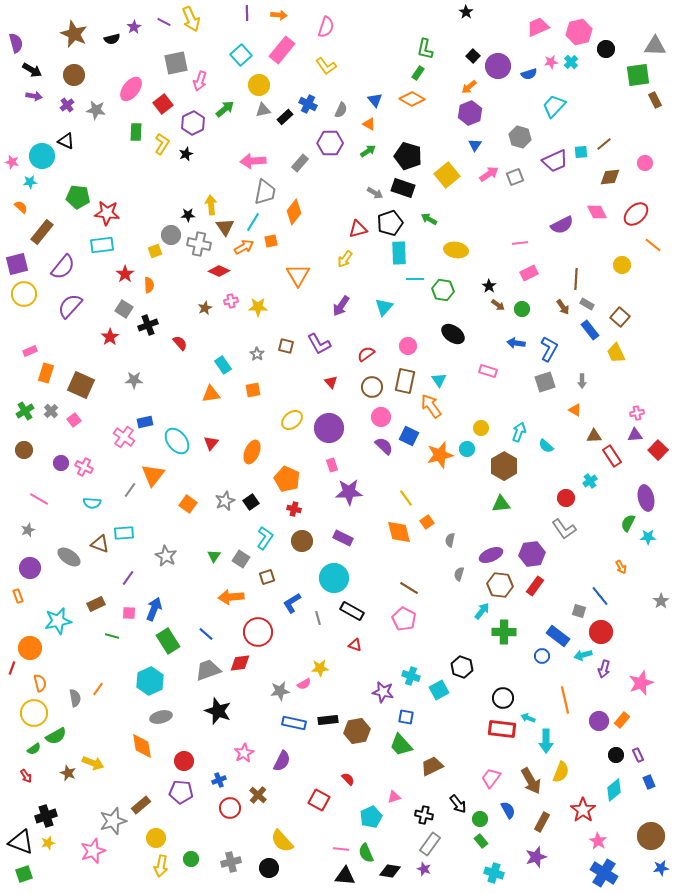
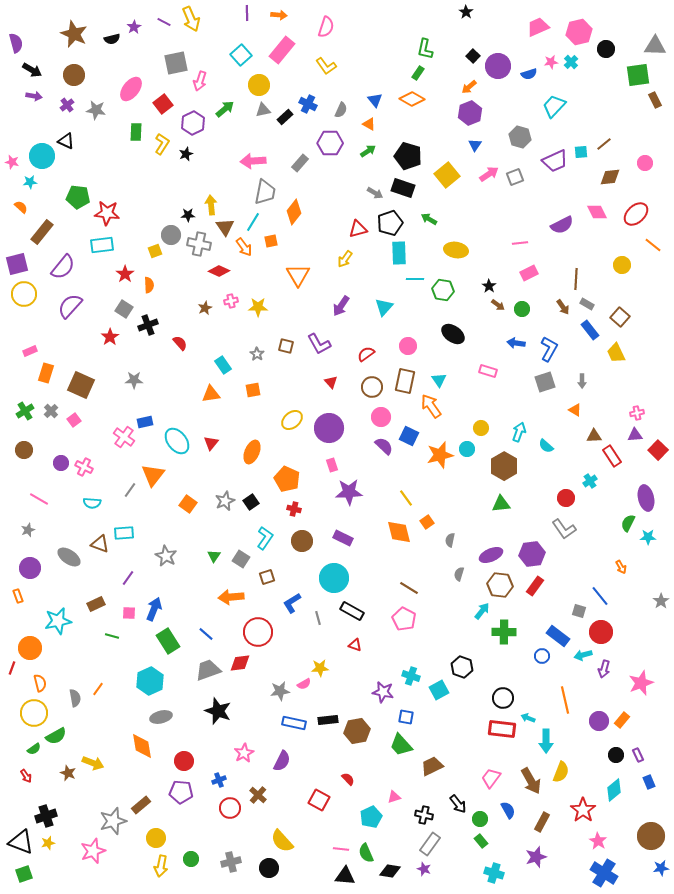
orange arrow at (244, 247): rotated 84 degrees clockwise
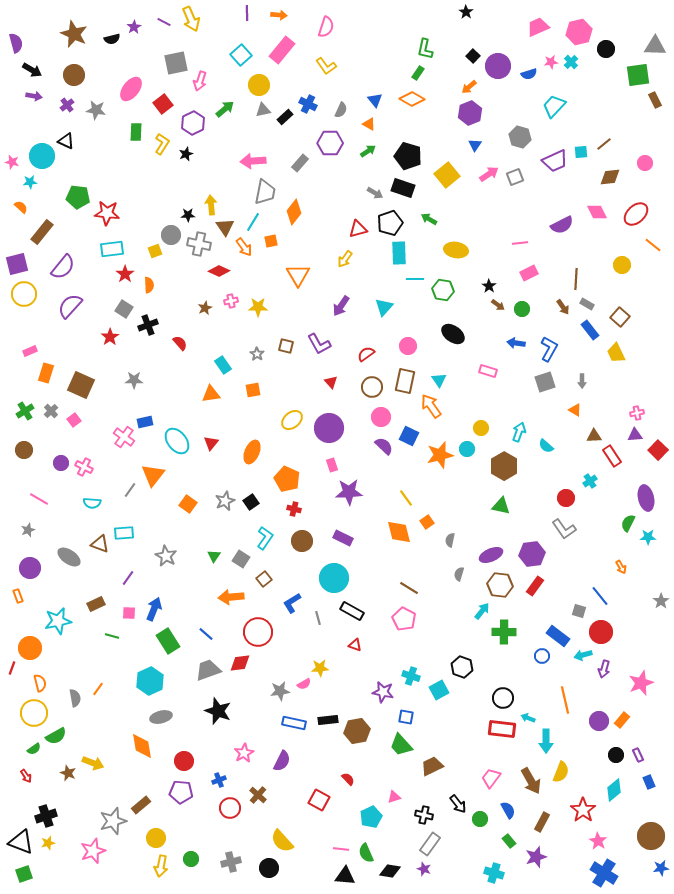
cyan rectangle at (102, 245): moved 10 px right, 4 px down
green triangle at (501, 504): moved 2 px down; rotated 18 degrees clockwise
brown square at (267, 577): moved 3 px left, 2 px down; rotated 21 degrees counterclockwise
green rectangle at (481, 841): moved 28 px right
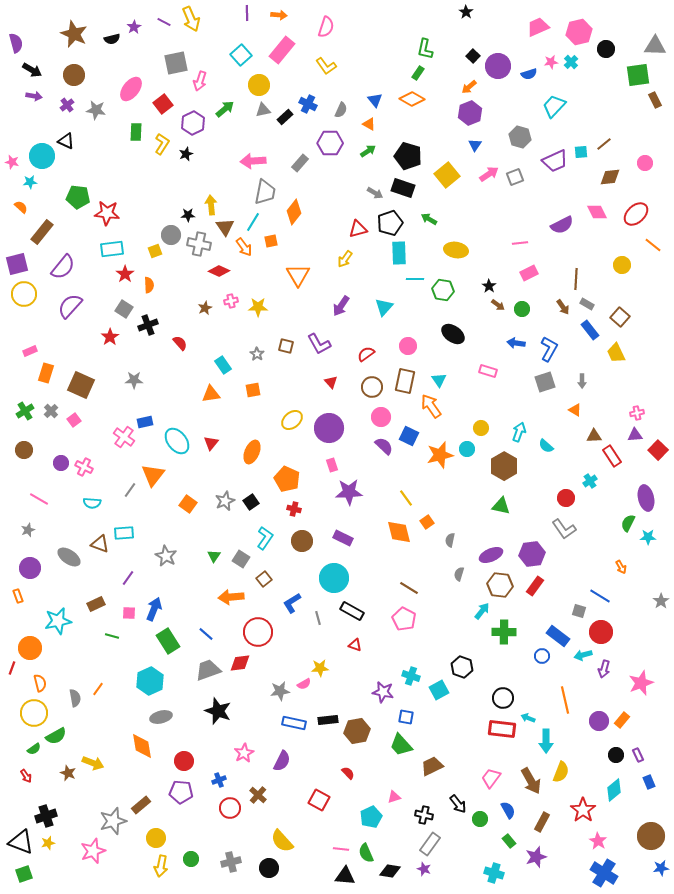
blue line at (600, 596): rotated 20 degrees counterclockwise
red semicircle at (348, 779): moved 6 px up
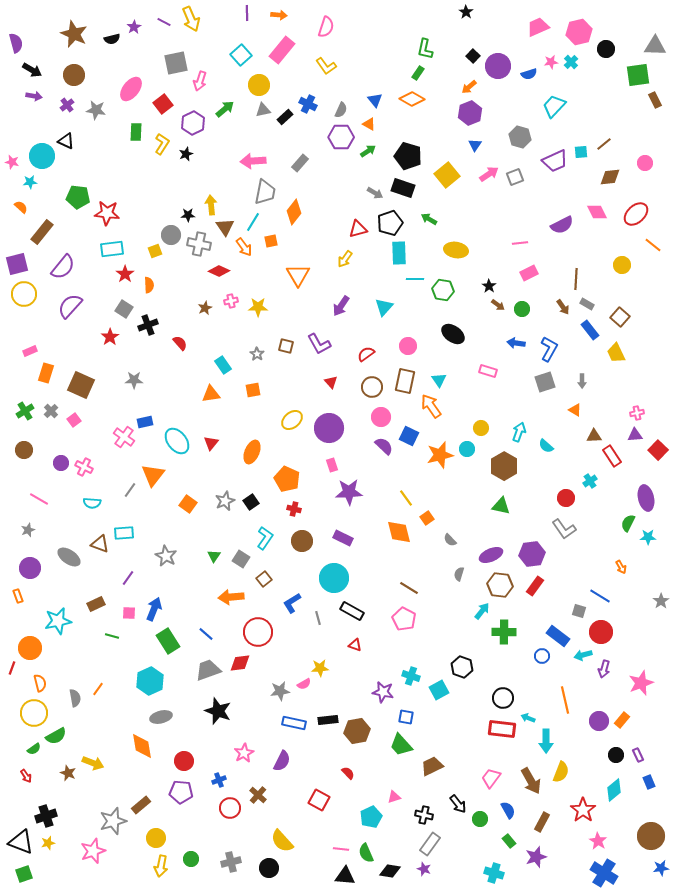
purple hexagon at (330, 143): moved 11 px right, 6 px up
orange square at (427, 522): moved 4 px up
gray semicircle at (450, 540): rotated 56 degrees counterclockwise
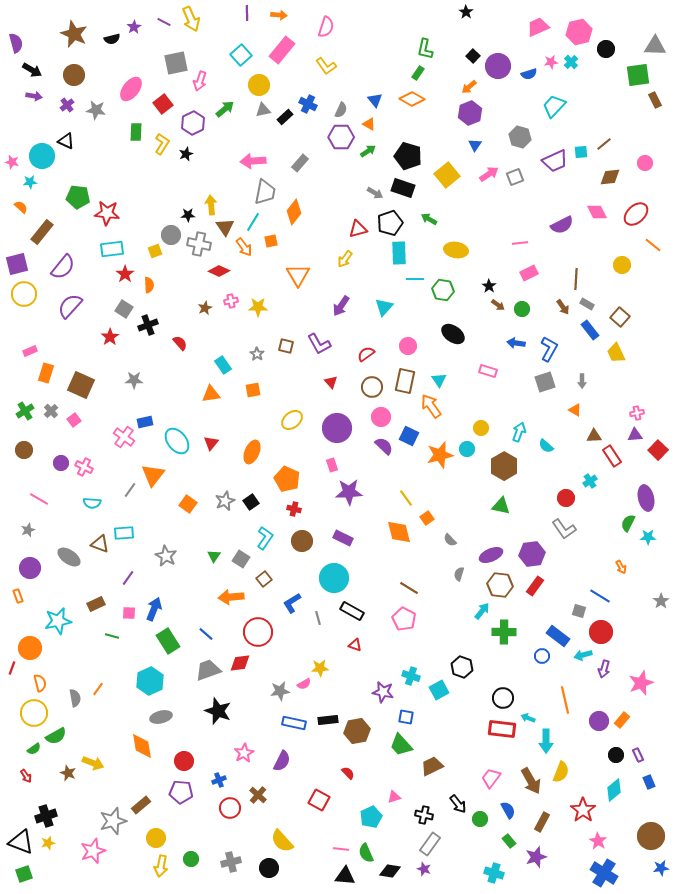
purple circle at (329, 428): moved 8 px right
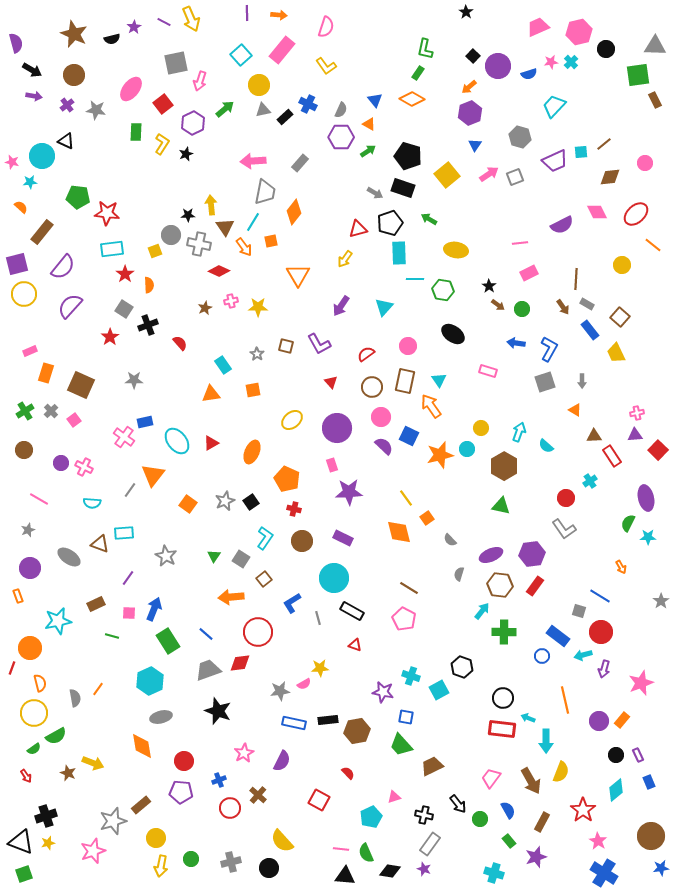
red triangle at (211, 443): rotated 21 degrees clockwise
cyan diamond at (614, 790): moved 2 px right
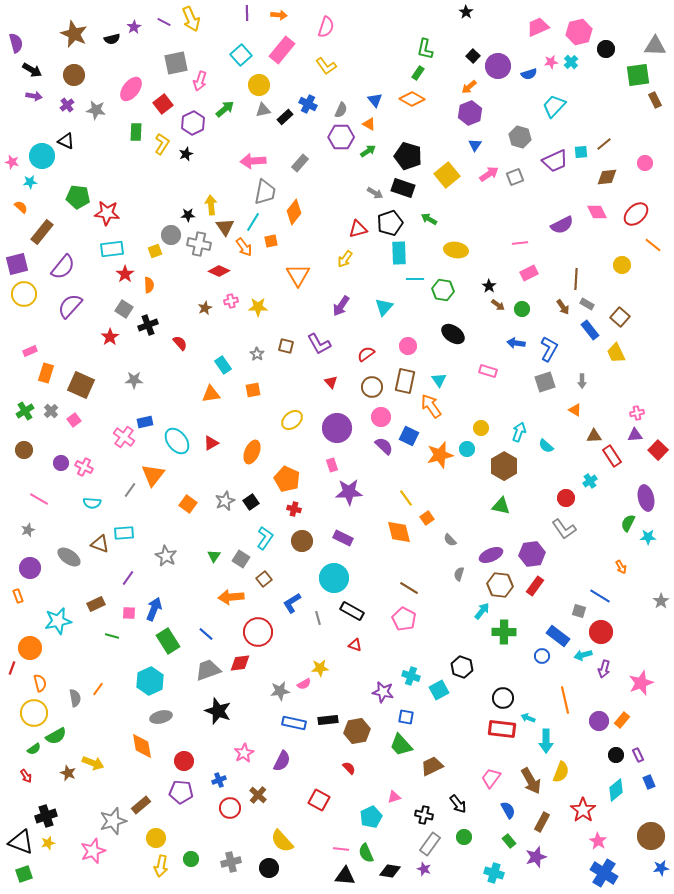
brown diamond at (610, 177): moved 3 px left
red semicircle at (348, 773): moved 1 px right, 5 px up
green circle at (480, 819): moved 16 px left, 18 px down
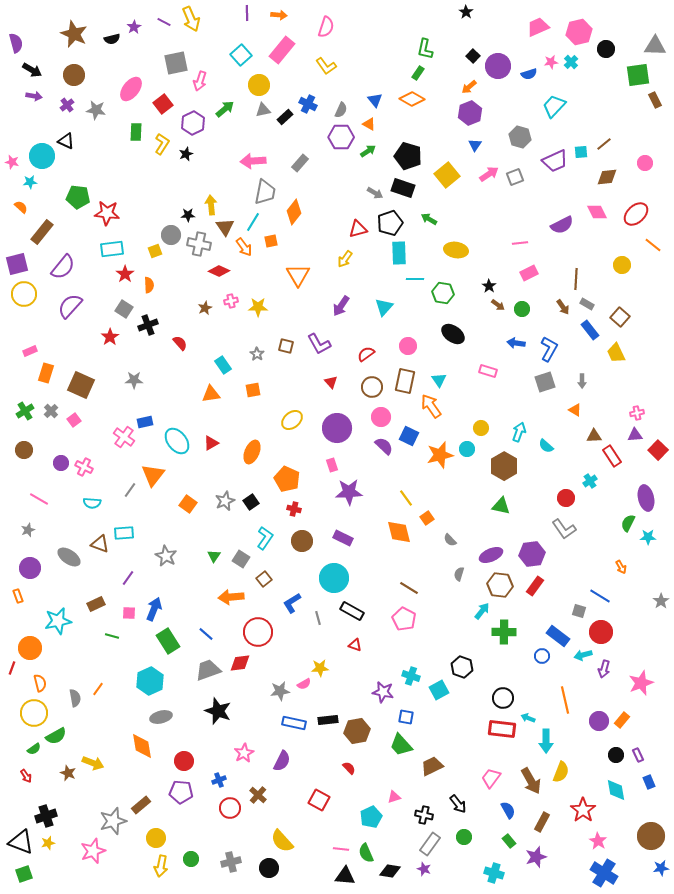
green hexagon at (443, 290): moved 3 px down
cyan diamond at (616, 790): rotated 60 degrees counterclockwise
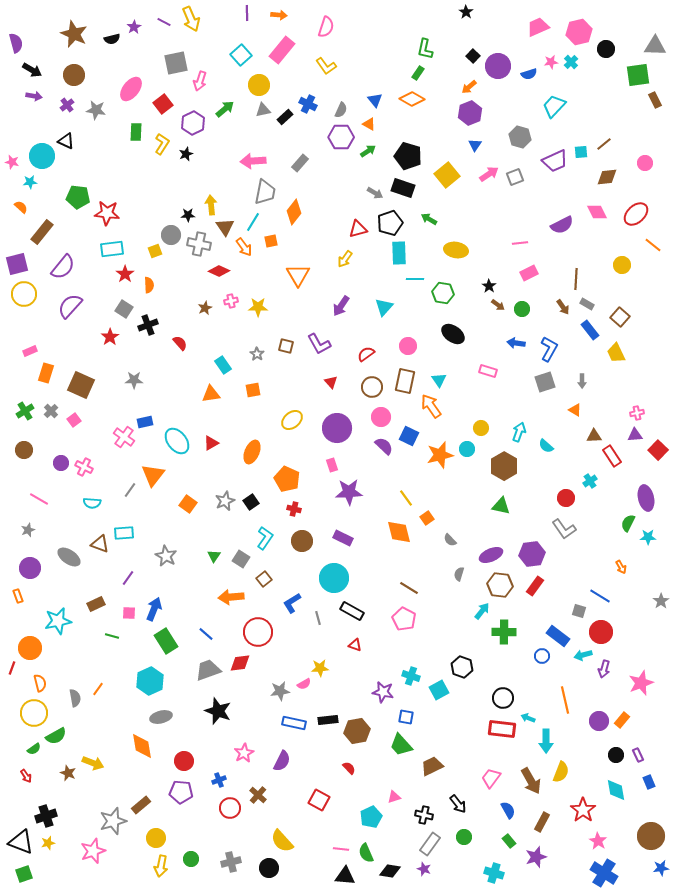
green rectangle at (168, 641): moved 2 px left
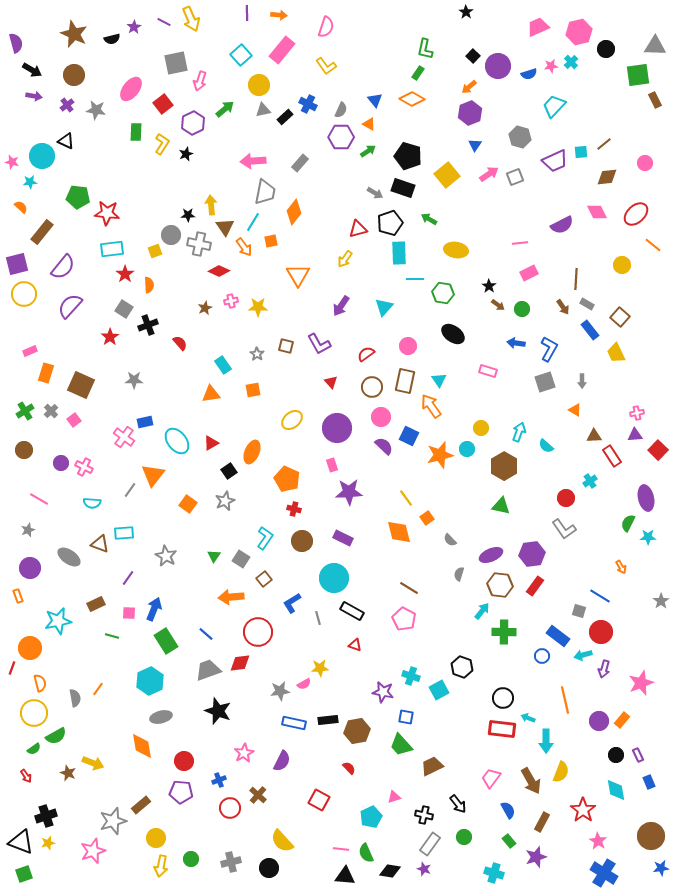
pink star at (551, 62): moved 4 px down
black square at (251, 502): moved 22 px left, 31 px up
